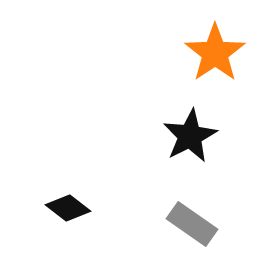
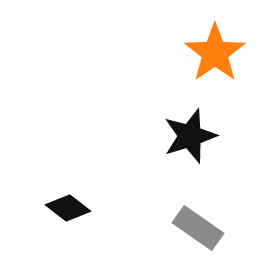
black star: rotated 10 degrees clockwise
gray rectangle: moved 6 px right, 4 px down
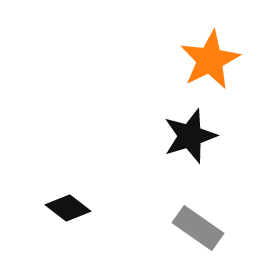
orange star: moved 5 px left, 7 px down; rotated 8 degrees clockwise
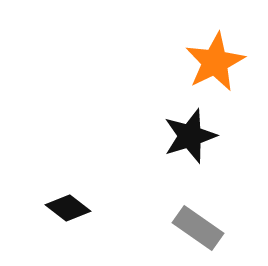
orange star: moved 5 px right, 2 px down
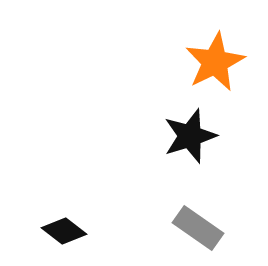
black diamond: moved 4 px left, 23 px down
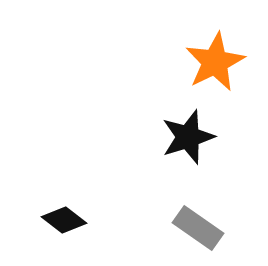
black star: moved 2 px left, 1 px down
black diamond: moved 11 px up
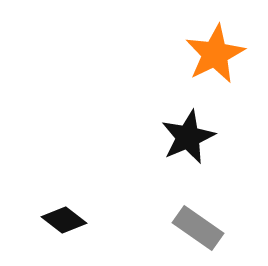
orange star: moved 8 px up
black star: rotated 6 degrees counterclockwise
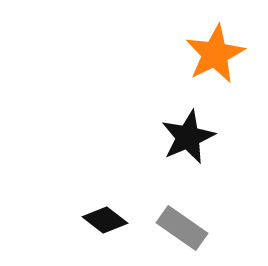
black diamond: moved 41 px right
gray rectangle: moved 16 px left
